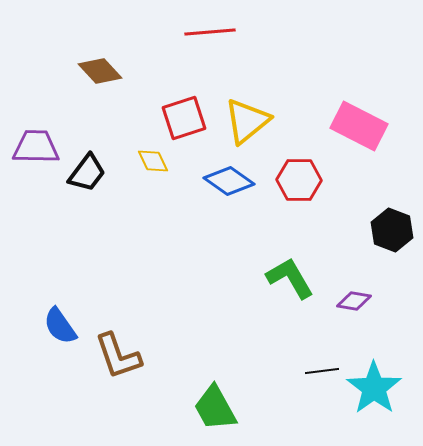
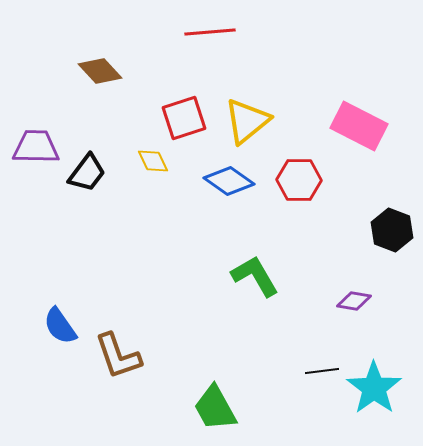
green L-shape: moved 35 px left, 2 px up
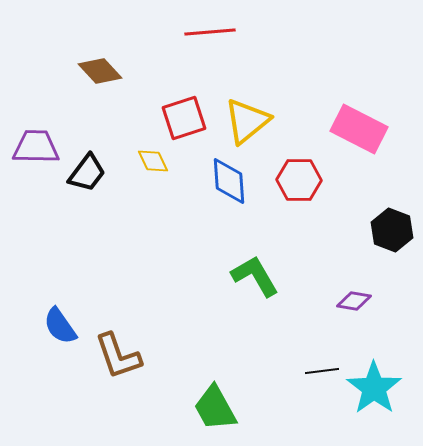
pink rectangle: moved 3 px down
blue diamond: rotated 51 degrees clockwise
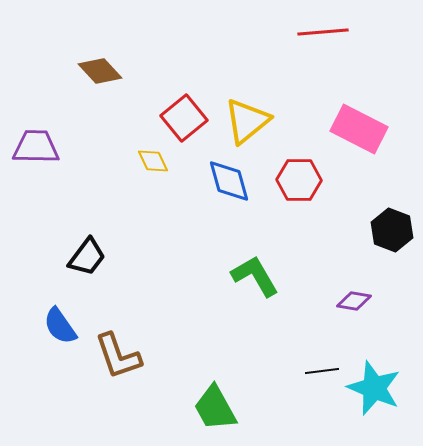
red line: moved 113 px right
red square: rotated 21 degrees counterclockwise
black trapezoid: moved 84 px down
blue diamond: rotated 12 degrees counterclockwise
cyan star: rotated 14 degrees counterclockwise
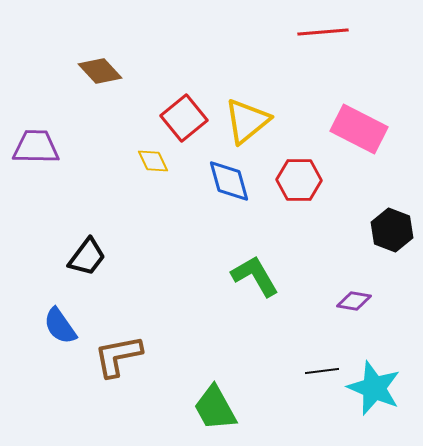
brown L-shape: rotated 98 degrees clockwise
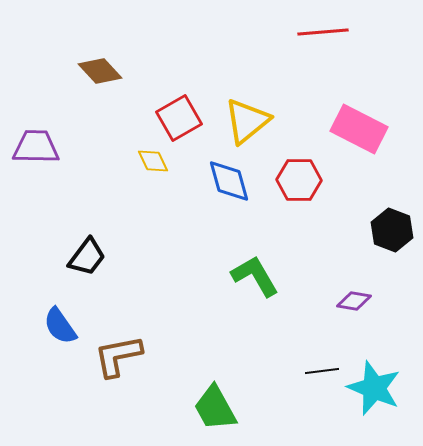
red square: moved 5 px left; rotated 9 degrees clockwise
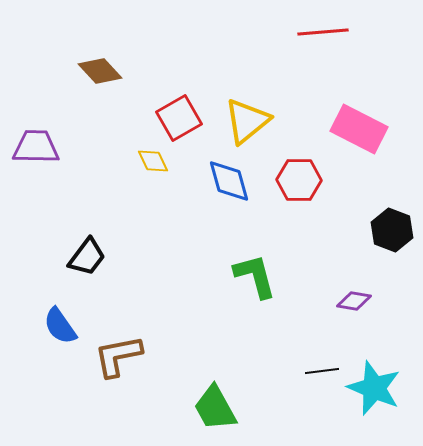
green L-shape: rotated 15 degrees clockwise
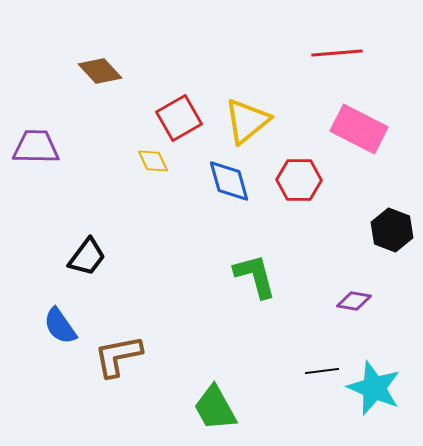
red line: moved 14 px right, 21 px down
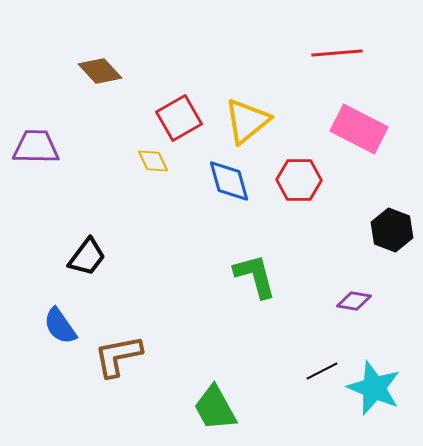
black line: rotated 20 degrees counterclockwise
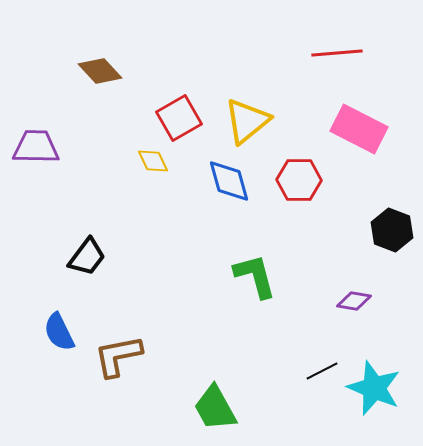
blue semicircle: moved 1 px left, 6 px down; rotated 9 degrees clockwise
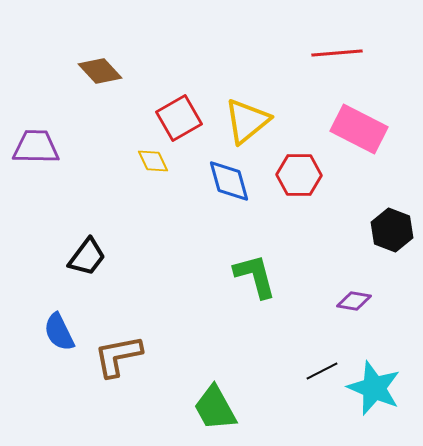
red hexagon: moved 5 px up
